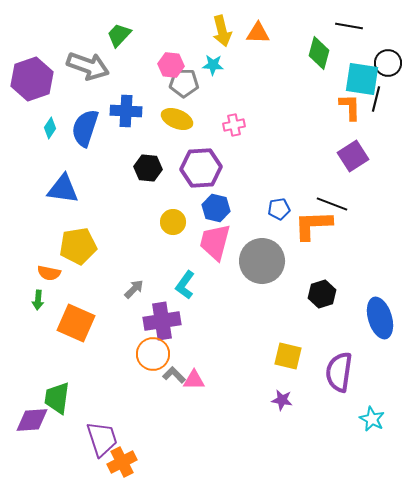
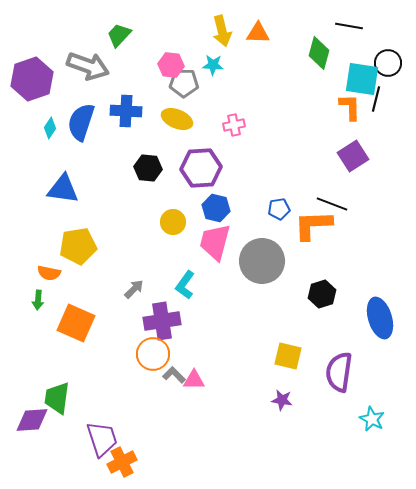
blue semicircle at (85, 128): moved 4 px left, 6 px up
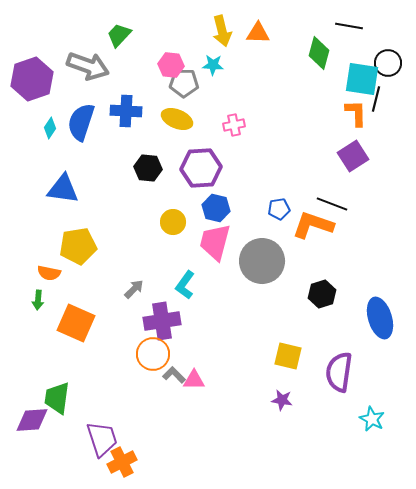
orange L-shape at (350, 107): moved 6 px right, 6 px down
orange L-shape at (313, 225): rotated 21 degrees clockwise
